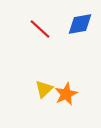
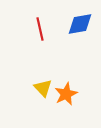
red line: rotated 35 degrees clockwise
yellow triangle: moved 1 px left, 1 px up; rotated 30 degrees counterclockwise
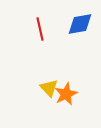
yellow triangle: moved 6 px right
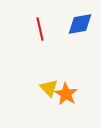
orange star: rotated 15 degrees counterclockwise
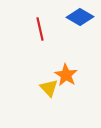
blue diamond: moved 7 px up; rotated 40 degrees clockwise
orange star: moved 19 px up
